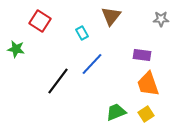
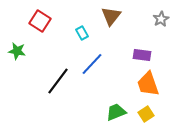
gray star: rotated 28 degrees counterclockwise
green star: moved 1 px right, 2 px down
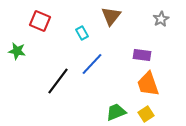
red square: rotated 10 degrees counterclockwise
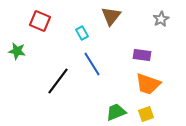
blue line: rotated 75 degrees counterclockwise
orange trapezoid: rotated 52 degrees counterclockwise
yellow square: rotated 14 degrees clockwise
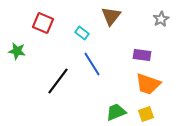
red square: moved 3 px right, 2 px down
cyan rectangle: rotated 24 degrees counterclockwise
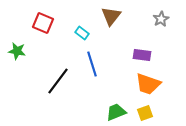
blue line: rotated 15 degrees clockwise
yellow square: moved 1 px left, 1 px up
